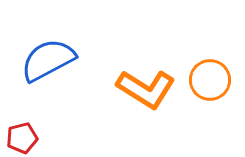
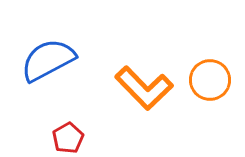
orange L-shape: moved 2 px left, 1 px up; rotated 14 degrees clockwise
red pentagon: moved 46 px right; rotated 16 degrees counterclockwise
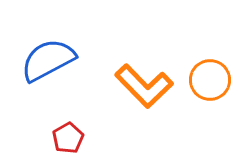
orange L-shape: moved 2 px up
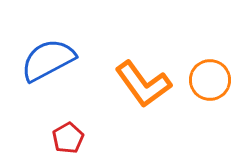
orange L-shape: moved 1 px left, 2 px up; rotated 8 degrees clockwise
